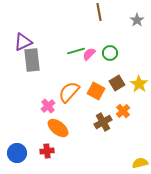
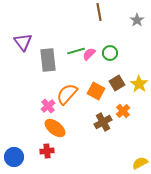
purple triangle: rotated 42 degrees counterclockwise
gray rectangle: moved 16 px right
orange semicircle: moved 2 px left, 2 px down
orange ellipse: moved 3 px left
blue circle: moved 3 px left, 4 px down
yellow semicircle: rotated 14 degrees counterclockwise
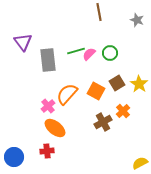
gray star: rotated 16 degrees counterclockwise
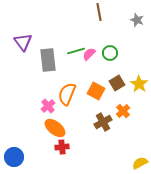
orange semicircle: rotated 20 degrees counterclockwise
red cross: moved 15 px right, 4 px up
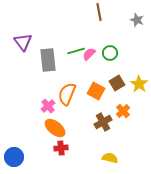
red cross: moved 1 px left, 1 px down
yellow semicircle: moved 30 px left, 5 px up; rotated 42 degrees clockwise
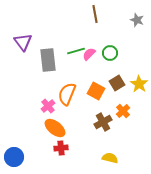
brown line: moved 4 px left, 2 px down
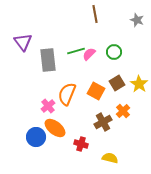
green circle: moved 4 px right, 1 px up
red cross: moved 20 px right, 4 px up; rotated 24 degrees clockwise
blue circle: moved 22 px right, 20 px up
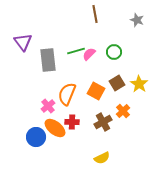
red cross: moved 9 px left, 22 px up; rotated 16 degrees counterclockwise
yellow semicircle: moved 8 px left; rotated 140 degrees clockwise
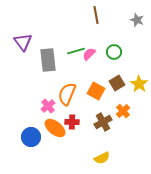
brown line: moved 1 px right, 1 px down
blue circle: moved 5 px left
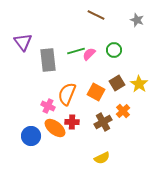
brown line: rotated 54 degrees counterclockwise
green circle: moved 2 px up
orange square: moved 1 px down
pink cross: rotated 24 degrees counterclockwise
blue circle: moved 1 px up
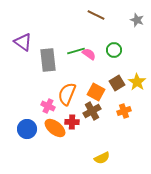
purple triangle: rotated 18 degrees counterclockwise
pink semicircle: rotated 80 degrees clockwise
yellow star: moved 2 px left, 2 px up
orange cross: moved 1 px right; rotated 24 degrees clockwise
brown cross: moved 11 px left, 11 px up
blue circle: moved 4 px left, 7 px up
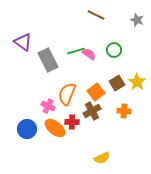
gray rectangle: rotated 20 degrees counterclockwise
orange square: rotated 24 degrees clockwise
orange cross: rotated 24 degrees clockwise
